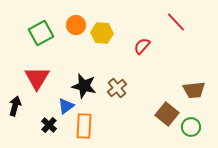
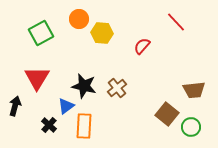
orange circle: moved 3 px right, 6 px up
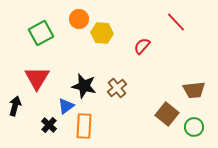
green circle: moved 3 px right
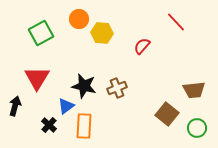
brown cross: rotated 18 degrees clockwise
green circle: moved 3 px right, 1 px down
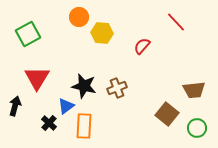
orange circle: moved 2 px up
green square: moved 13 px left, 1 px down
black cross: moved 2 px up
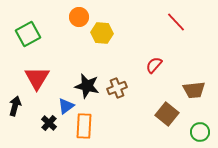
red semicircle: moved 12 px right, 19 px down
black star: moved 3 px right
green circle: moved 3 px right, 4 px down
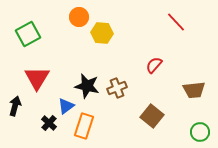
brown square: moved 15 px left, 2 px down
orange rectangle: rotated 15 degrees clockwise
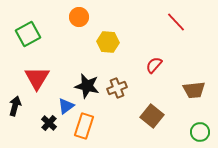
yellow hexagon: moved 6 px right, 9 px down
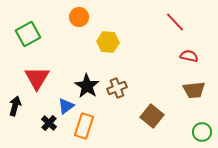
red line: moved 1 px left
red semicircle: moved 35 px right, 9 px up; rotated 60 degrees clockwise
black star: rotated 20 degrees clockwise
green circle: moved 2 px right
